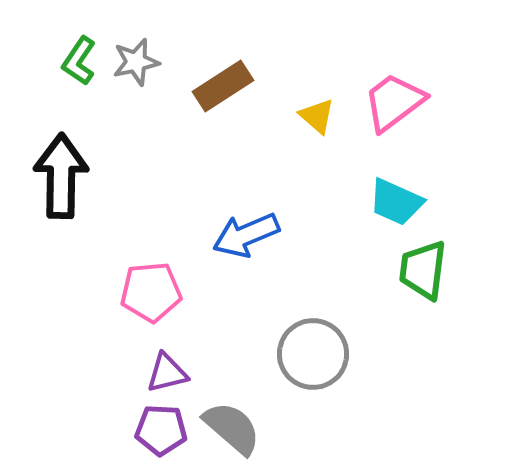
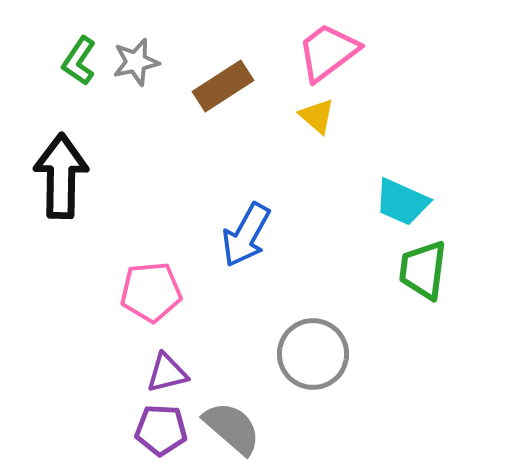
pink trapezoid: moved 66 px left, 50 px up
cyan trapezoid: moved 6 px right
blue arrow: rotated 38 degrees counterclockwise
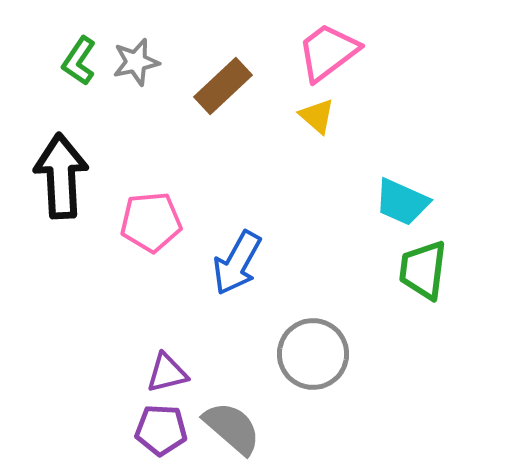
brown rectangle: rotated 10 degrees counterclockwise
black arrow: rotated 4 degrees counterclockwise
blue arrow: moved 9 px left, 28 px down
pink pentagon: moved 70 px up
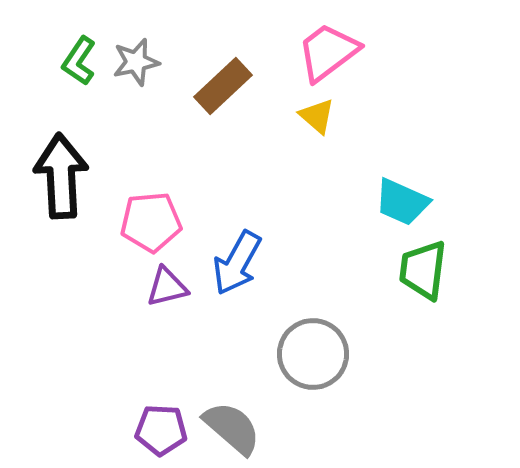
purple triangle: moved 86 px up
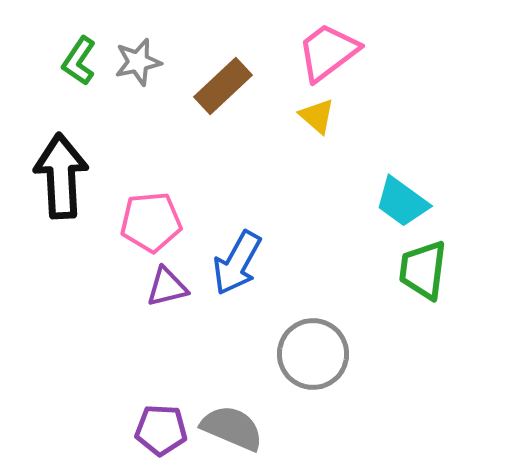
gray star: moved 2 px right
cyan trapezoid: rotated 12 degrees clockwise
gray semicircle: rotated 18 degrees counterclockwise
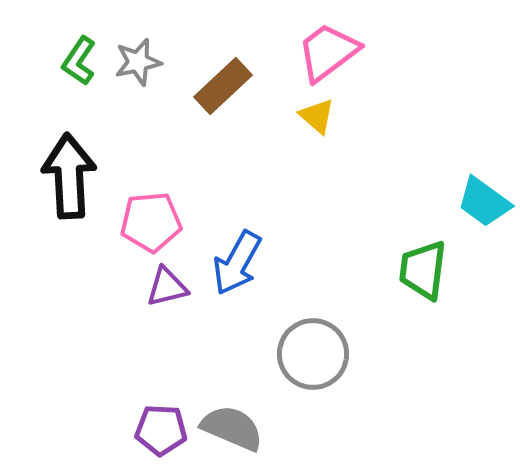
black arrow: moved 8 px right
cyan trapezoid: moved 82 px right
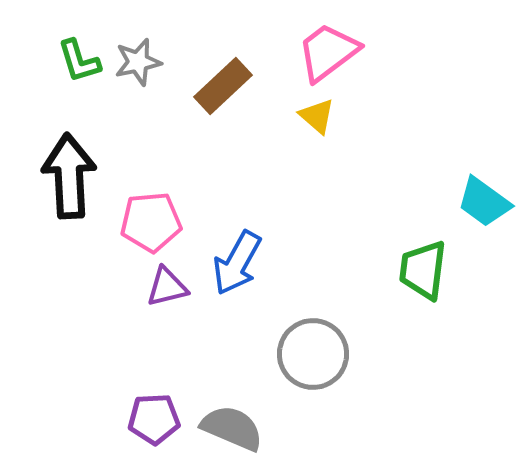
green L-shape: rotated 51 degrees counterclockwise
purple pentagon: moved 7 px left, 11 px up; rotated 6 degrees counterclockwise
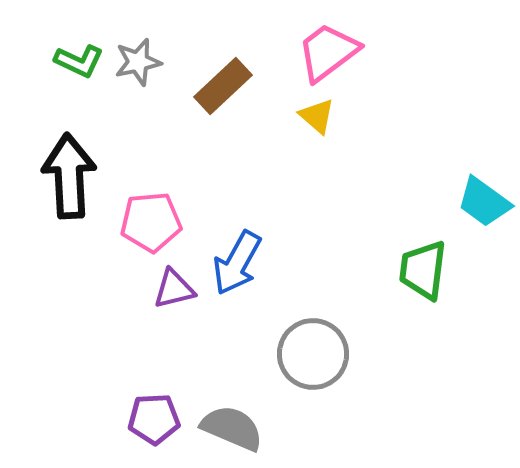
green L-shape: rotated 48 degrees counterclockwise
purple triangle: moved 7 px right, 2 px down
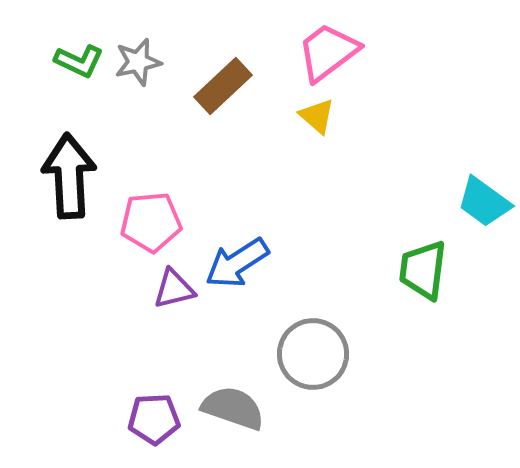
blue arrow: rotated 28 degrees clockwise
gray semicircle: moved 1 px right, 20 px up; rotated 4 degrees counterclockwise
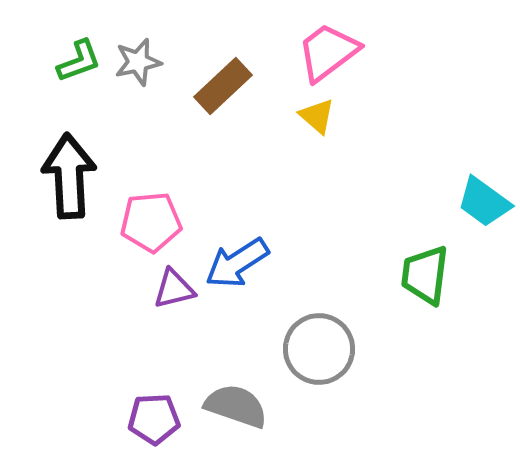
green L-shape: rotated 45 degrees counterclockwise
green trapezoid: moved 2 px right, 5 px down
gray circle: moved 6 px right, 5 px up
gray semicircle: moved 3 px right, 2 px up
